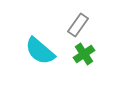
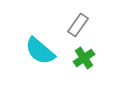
green cross: moved 4 px down
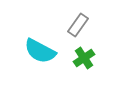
cyan semicircle: rotated 12 degrees counterclockwise
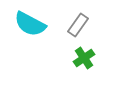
cyan semicircle: moved 10 px left, 27 px up
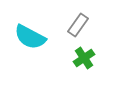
cyan semicircle: moved 13 px down
